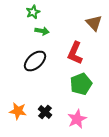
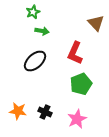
brown triangle: moved 2 px right
black cross: rotated 16 degrees counterclockwise
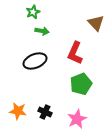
black ellipse: rotated 20 degrees clockwise
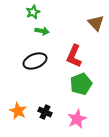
red L-shape: moved 1 px left, 3 px down
orange star: rotated 18 degrees clockwise
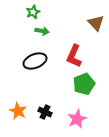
green pentagon: moved 3 px right
